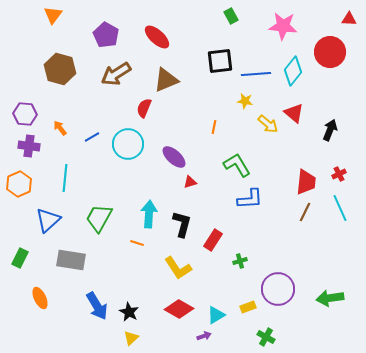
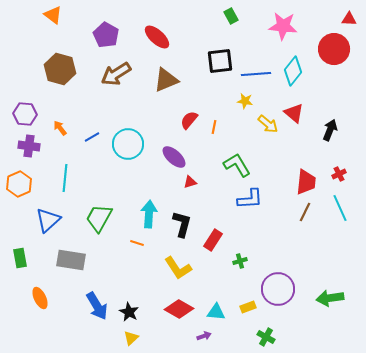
orange triangle at (53, 15): rotated 30 degrees counterclockwise
red circle at (330, 52): moved 4 px right, 3 px up
red semicircle at (144, 108): moved 45 px right, 12 px down; rotated 18 degrees clockwise
green rectangle at (20, 258): rotated 36 degrees counterclockwise
cyan triangle at (216, 315): moved 3 px up; rotated 36 degrees clockwise
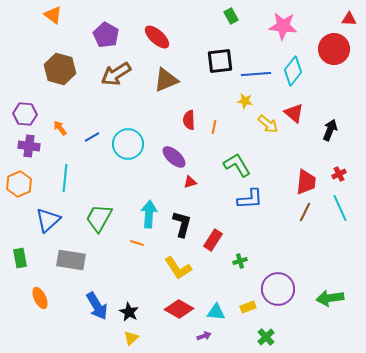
red semicircle at (189, 120): rotated 42 degrees counterclockwise
green cross at (266, 337): rotated 18 degrees clockwise
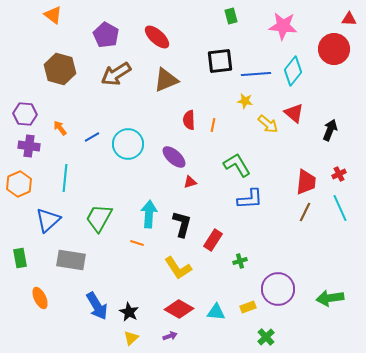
green rectangle at (231, 16): rotated 14 degrees clockwise
orange line at (214, 127): moved 1 px left, 2 px up
purple arrow at (204, 336): moved 34 px left
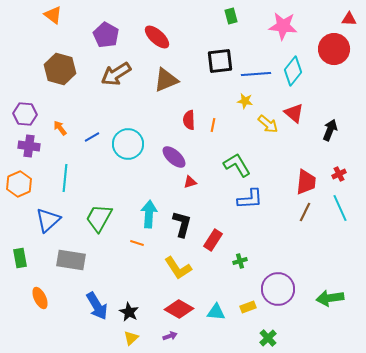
green cross at (266, 337): moved 2 px right, 1 px down
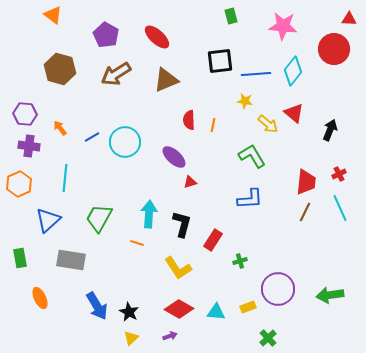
cyan circle at (128, 144): moved 3 px left, 2 px up
green L-shape at (237, 165): moved 15 px right, 9 px up
green arrow at (330, 298): moved 3 px up
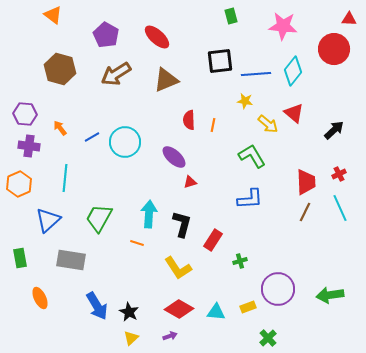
black arrow at (330, 130): moved 4 px right; rotated 25 degrees clockwise
red trapezoid at (306, 182): rotated 8 degrees counterclockwise
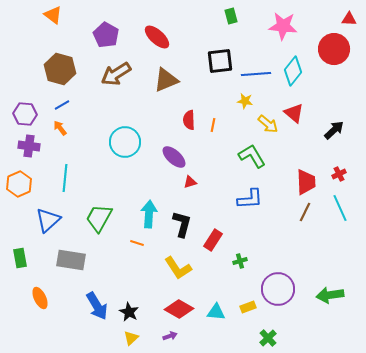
blue line at (92, 137): moved 30 px left, 32 px up
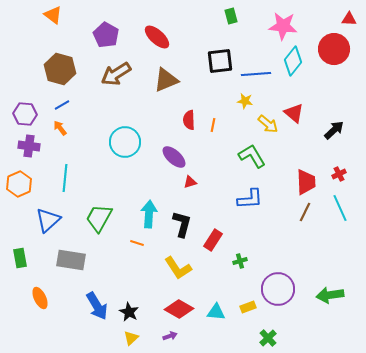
cyan diamond at (293, 71): moved 10 px up
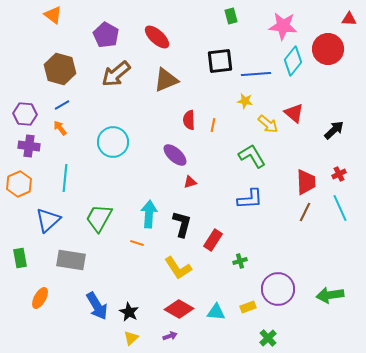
red circle at (334, 49): moved 6 px left
brown arrow at (116, 74): rotated 8 degrees counterclockwise
cyan circle at (125, 142): moved 12 px left
purple ellipse at (174, 157): moved 1 px right, 2 px up
orange ellipse at (40, 298): rotated 55 degrees clockwise
